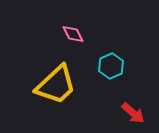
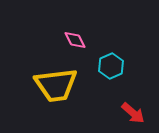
pink diamond: moved 2 px right, 6 px down
yellow trapezoid: rotated 36 degrees clockwise
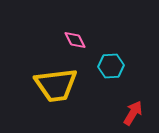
cyan hexagon: rotated 20 degrees clockwise
red arrow: rotated 100 degrees counterclockwise
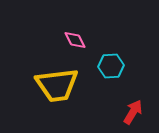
yellow trapezoid: moved 1 px right
red arrow: moved 1 px up
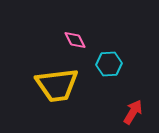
cyan hexagon: moved 2 px left, 2 px up
